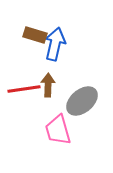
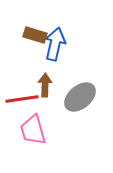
brown arrow: moved 3 px left
red line: moved 2 px left, 10 px down
gray ellipse: moved 2 px left, 4 px up
pink trapezoid: moved 25 px left
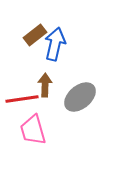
brown rectangle: rotated 55 degrees counterclockwise
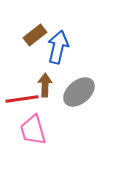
blue arrow: moved 3 px right, 3 px down
gray ellipse: moved 1 px left, 5 px up
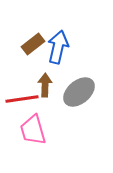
brown rectangle: moved 2 px left, 9 px down
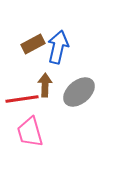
brown rectangle: rotated 10 degrees clockwise
pink trapezoid: moved 3 px left, 2 px down
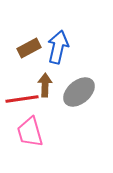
brown rectangle: moved 4 px left, 4 px down
